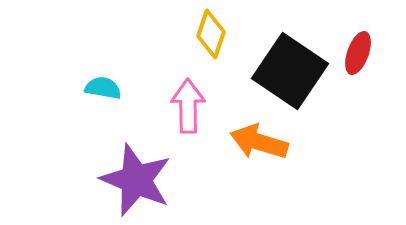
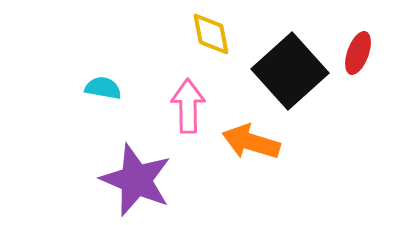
yellow diamond: rotated 30 degrees counterclockwise
black square: rotated 14 degrees clockwise
orange arrow: moved 8 px left
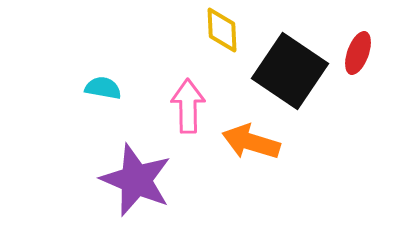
yellow diamond: moved 11 px right, 4 px up; rotated 9 degrees clockwise
black square: rotated 14 degrees counterclockwise
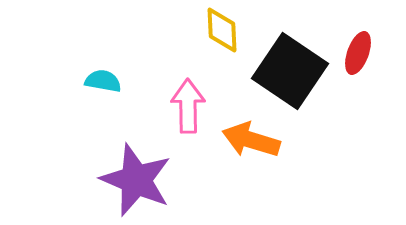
cyan semicircle: moved 7 px up
orange arrow: moved 2 px up
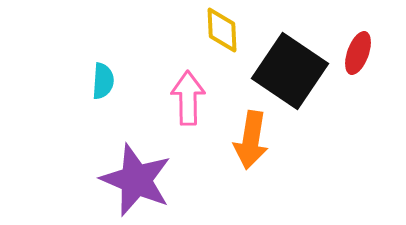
cyan semicircle: rotated 84 degrees clockwise
pink arrow: moved 8 px up
orange arrow: rotated 98 degrees counterclockwise
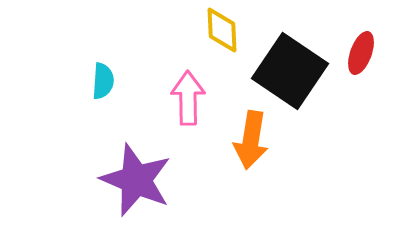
red ellipse: moved 3 px right
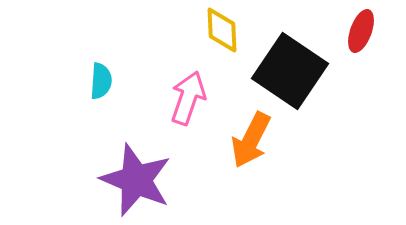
red ellipse: moved 22 px up
cyan semicircle: moved 2 px left
pink arrow: rotated 20 degrees clockwise
orange arrow: rotated 18 degrees clockwise
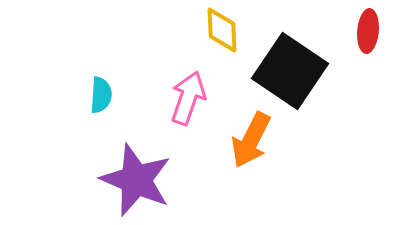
red ellipse: moved 7 px right; rotated 15 degrees counterclockwise
cyan semicircle: moved 14 px down
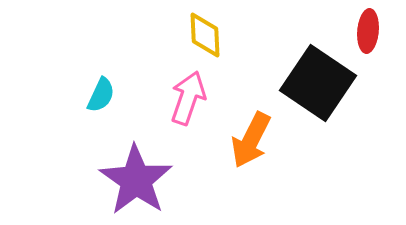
yellow diamond: moved 17 px left, 5 px down
black square: moved 28 px right, 12 px down
cyan semicircle: rotated 21 degrees clockwise
purple star: rotated 12 degrees clockwise
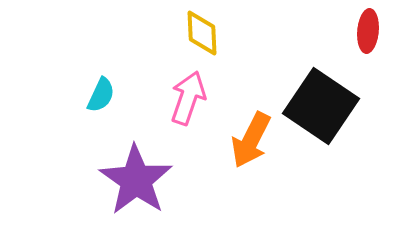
yellow diamond: moved 3 px left, 2 px up
black square: moved 3 px right, 23 px down
